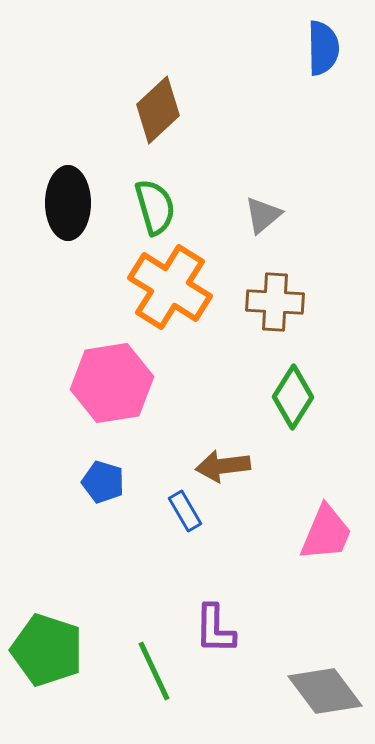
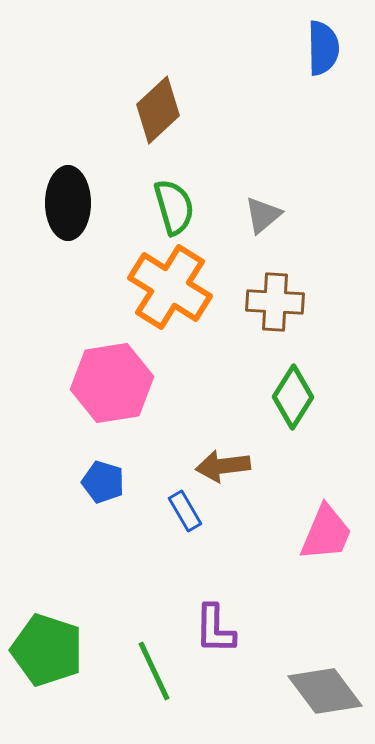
green semicircle: moved 19 px right
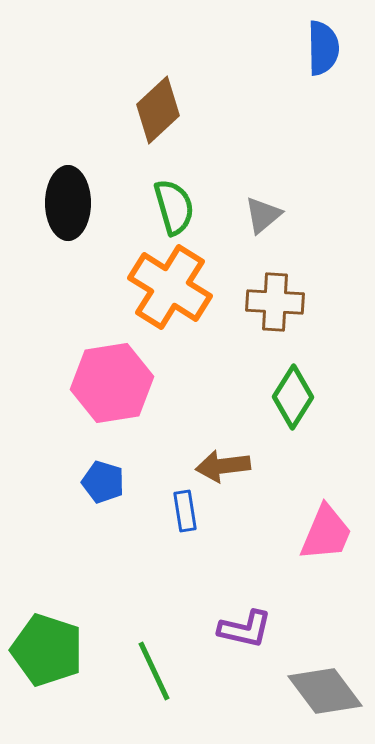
blue rectangle: rotated 21 degrees clockwise
purple L-shape: moved 30 px right; rotated 78 degrees counterclockwise
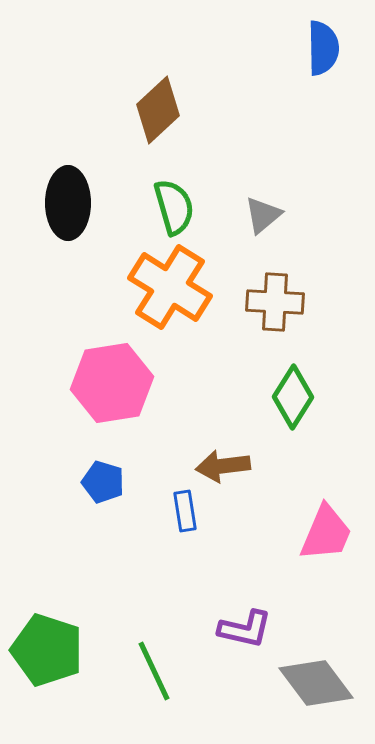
gray diamond: moved 9 px left, 8 px up
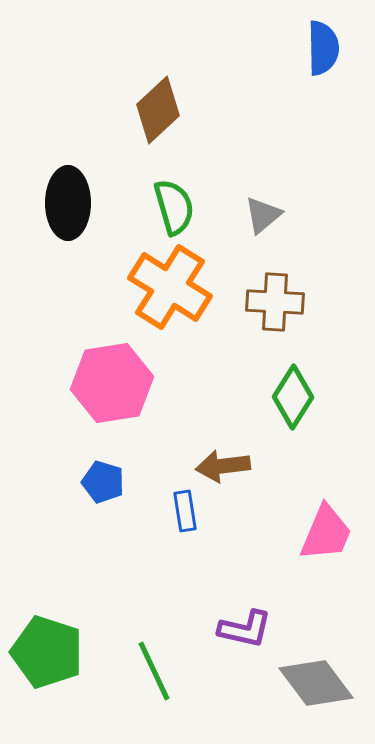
green pentagon: moved 2 px down
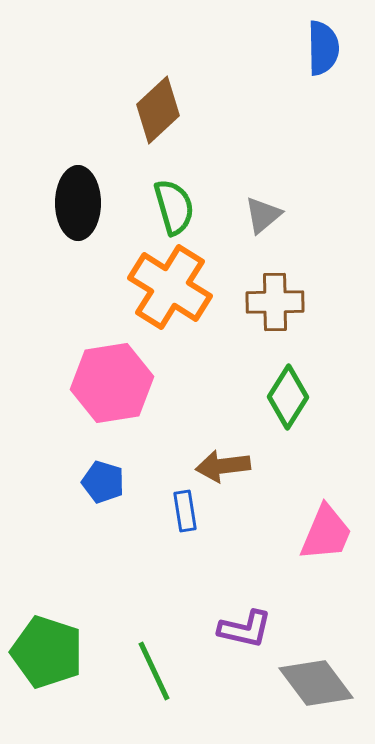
black ellipse: moved 10 px right
brown cross: rotated 4 degrees counterclockwise
green diamond: moved 5 px left
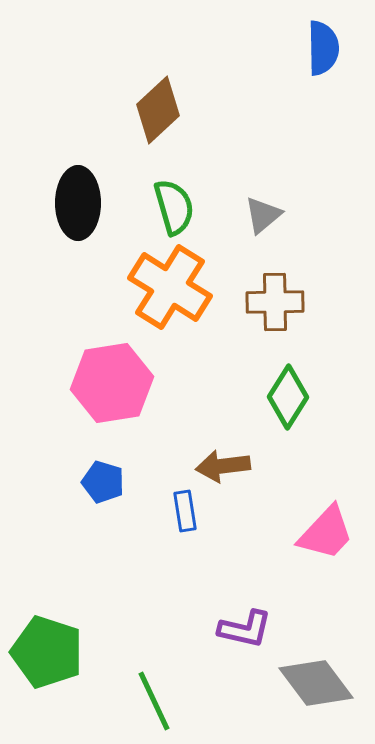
pink trapezoid: rotated 20 degrees clockwise
green line: moved 30 px down
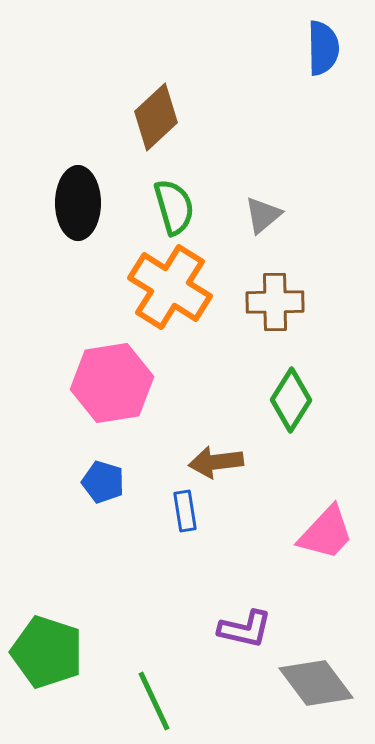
brown diamond: moved 2 px left, 7 px down
green diamond: moved 3 px right, 3 px down
brown arrow: moved 7 px left, 4 px up
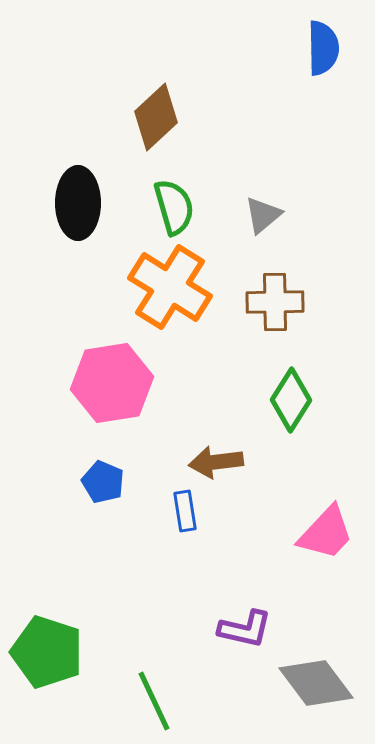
blue pentagon: rotated 6 degrees clockwise
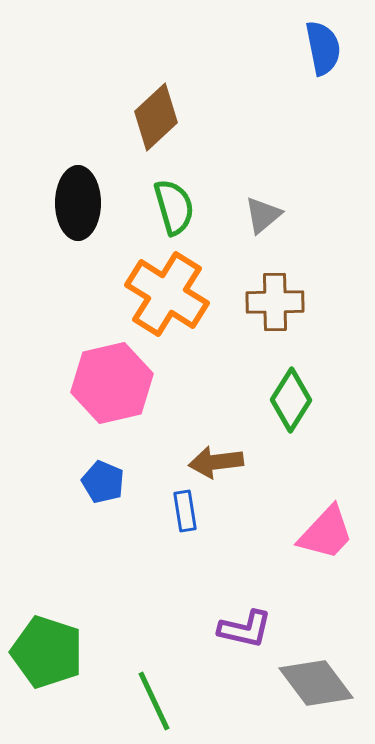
blue semicircle: rotated 10 degrees counterclockwise
orange cross: moved 3 px left, 7 px down
pink hexagon: rotated 4 degrees counterclockwise
